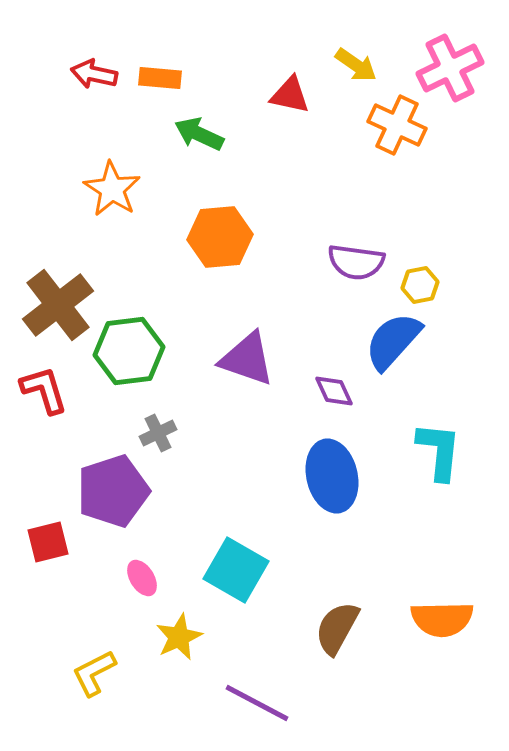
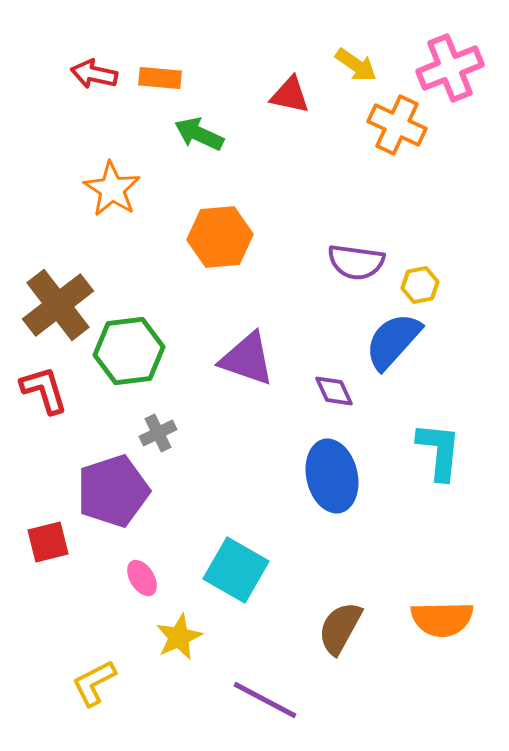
pink cross: rotated 4 degrees clockwise
brown semicircle: moved 3 px right
yellow L-shape: moved 10 px down
purple line: moved 8 px right, 3 px up
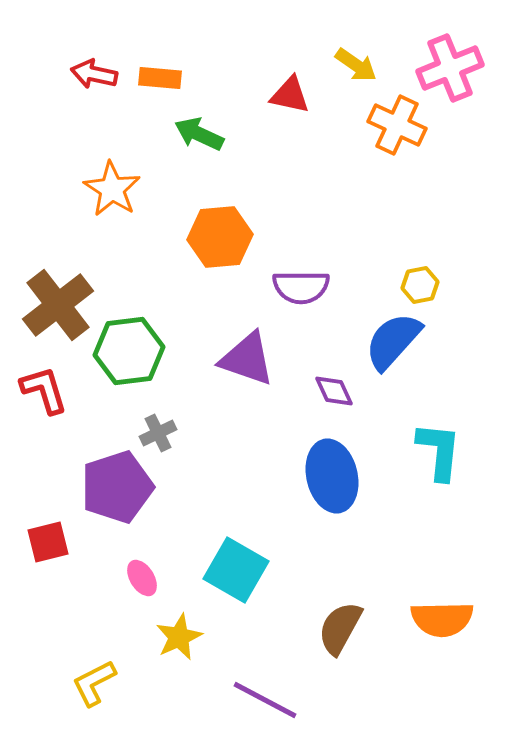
purple semicircle: moved 55 px left, 25 px down; rotated 8 degrees counterclockwise
purple pentagon: moved 4 px right, 4 px up
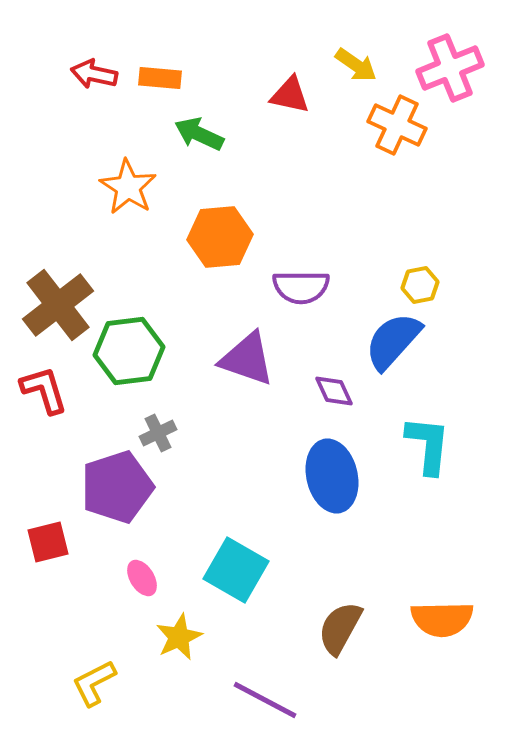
orange star: moved 16 px right, 2 px up
cyan L-shape: moved 11 px left, 6 px up
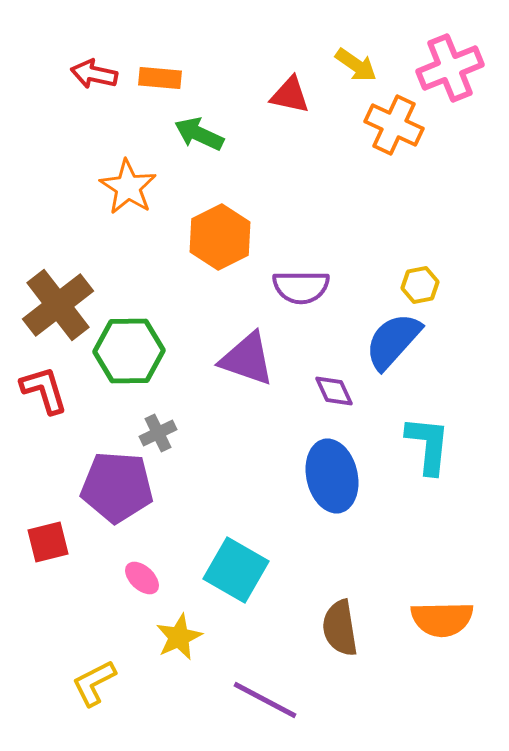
orange cross: moved 3 px left
orange hexagon: rotated 22 degrees counterclockwise
green hexagon: rotated 6 degrees clockwise
purple pentagon: rotated 22 degrees clockwise
pink ellipse: rotated 15 degrees counterclockwise
brown semicircle: rotated 38 degrees counterclockwise
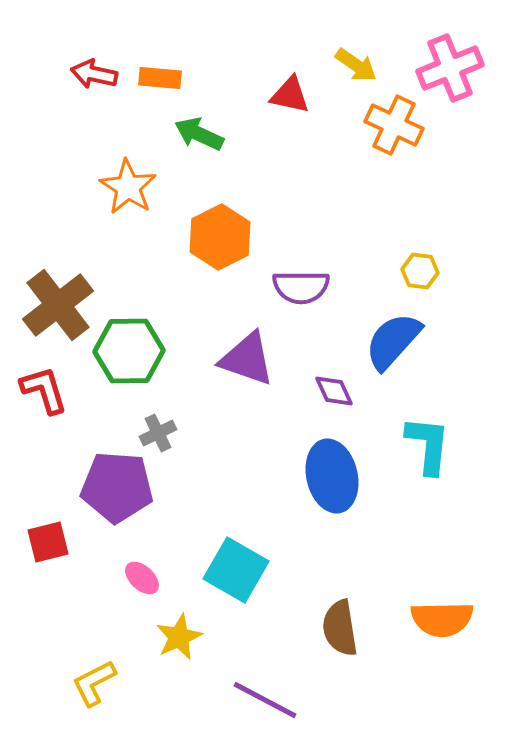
yellow hexagon: moved 14 px up; rotated 18 degrees clockwise
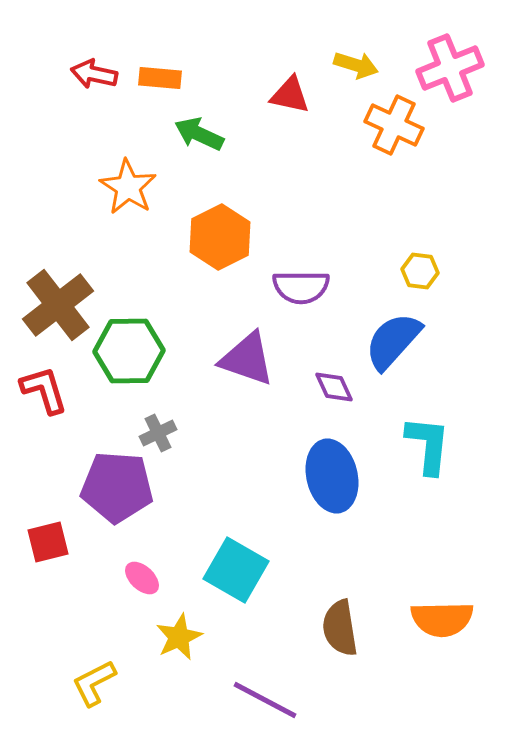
yellow arrow: rotated 18 degrees counterclockwise
purple diamond: moved 4 px up
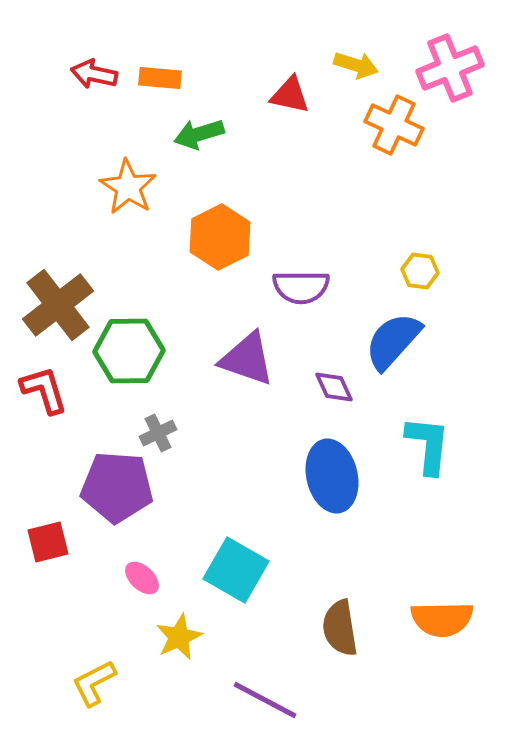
green arrow: rotated 42 degrees counterclockwise
